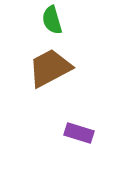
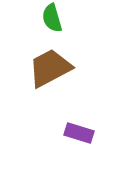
green semicircle: moved 2 px up
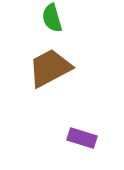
purple rectangle: moved 3 px right, 5 px down
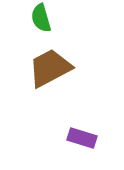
green semicircle: moved 11 px left
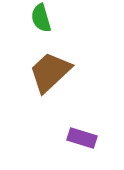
brown trapezoid: moved 4 px down; rotated 15 degrees counterclockwise
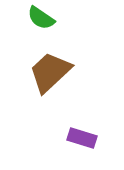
green semicircle: rotated 40 degrees counterclockwise
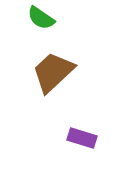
brown trapezoid: moved 3 px right
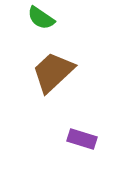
purple rectangle: moved 1 px down
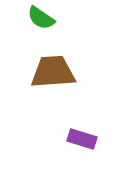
brown trapezoid: rotated 39 degrees clockwise
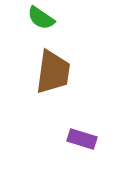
brown trapezoid: rotated 102 degrees clockwise
